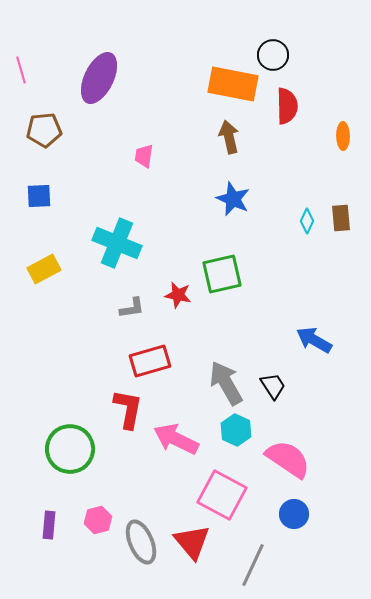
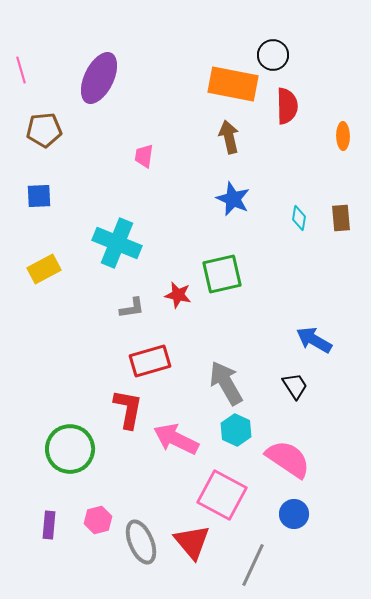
cyan diamond: moved 8 px left, 3 px up; rotated 15 degrees counterclockwise
black trapezoid: moved 22 px right
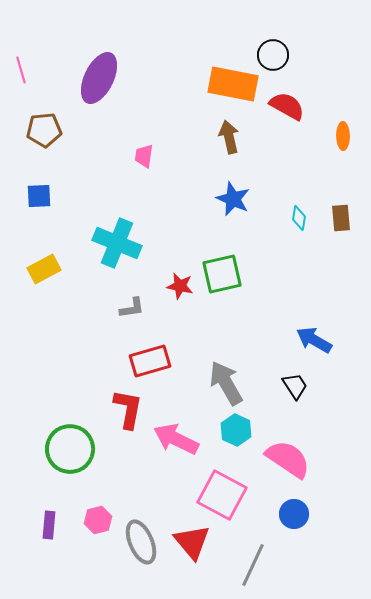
red semicircle: rotated 60 degrees counterclockwise
red star: moved 2 px right, 9 px up
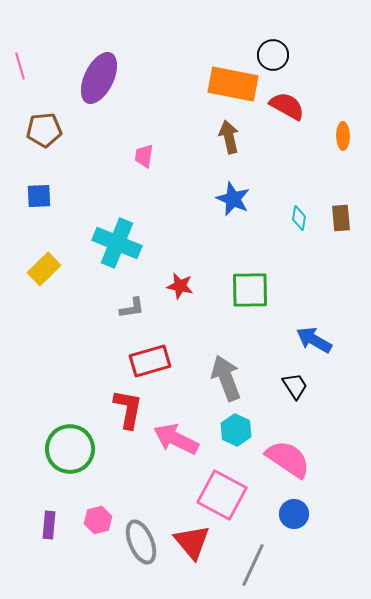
pink line: moved 1 px left, 4 px up
yellow rectangle: rotated 16 degrees counterclockwise
green square: moved 28 px right, 16 px down; rotated 12 degrees clockwise
gray arrow: moved 5 px up; rotated 9 degrees clockwise
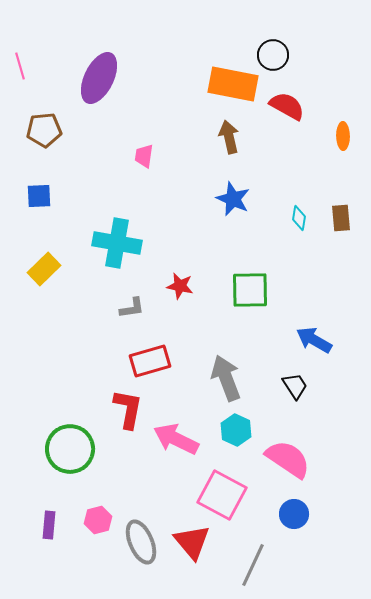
cyan cross: rotated 12 degrees counterclockwise
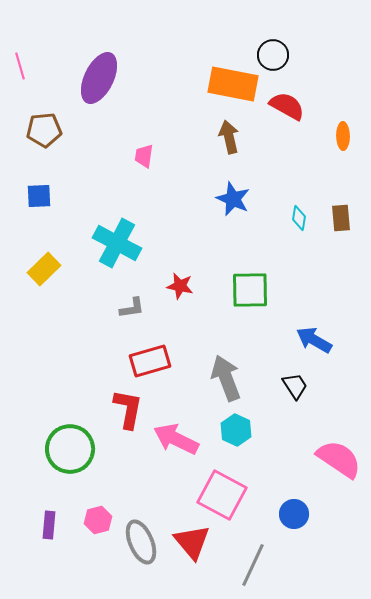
cyan cross: rotated 18 degrees clockwise
pink semicircle: moved 51 px right
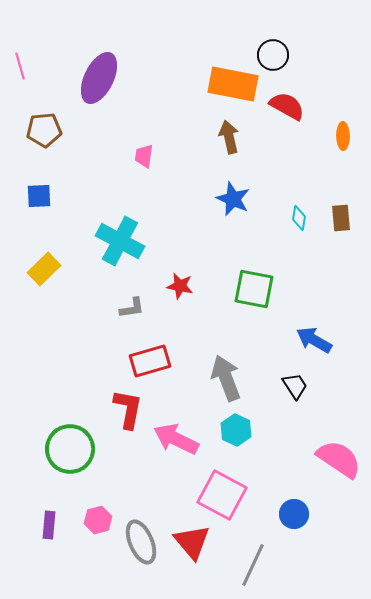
cyan cross: moved 3 px right, 2 px up
green square: moved 4 px right, 1 px up; rotated 12 degrees clockwise
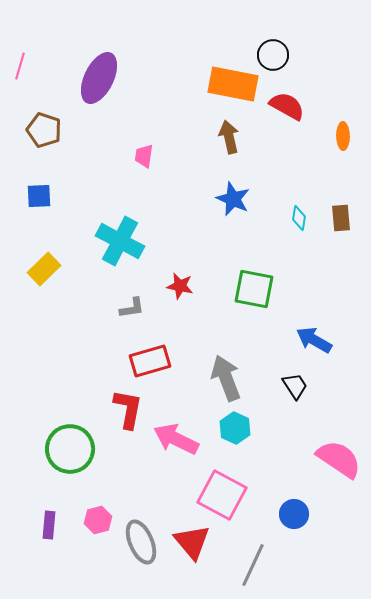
pink line: rotated 32 degrees clockwise
brown pentagon: rotated 24 degrees clockwise
cyan hexagon: moved 1 px left, 2 px up
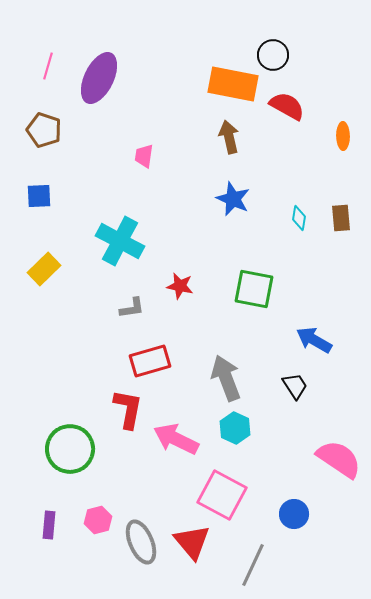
pink line: moved 28 px right
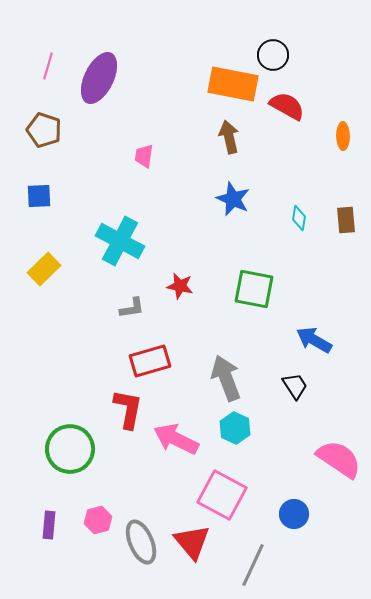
brown rectangle: moved 5 px right, 2 px down
